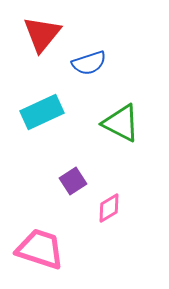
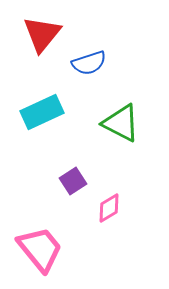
pink trapezoid: rotated 33 degrees clockwise
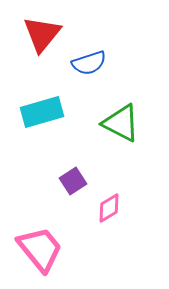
cyan rectangle: rotated 9 degrees clockwise
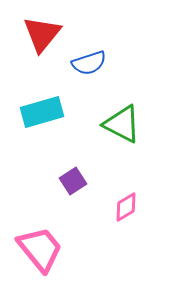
green triangle: moved 1 px right, 1 px down
pink diamond: moved 17 px right, 1 px up
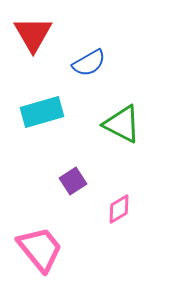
red triangle: moved 9 px left; rotated 9 degrees counterclockwise
blue semicircle: rotated 12 degrees counterclockwise
pink diamond: moved 7 px left, 2 px down
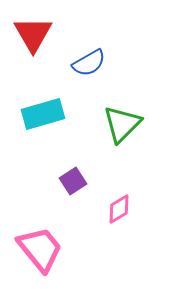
cyan rectangle: moved 1 px right, 2 px down
green triangle: rotated 48 degrees clockwise
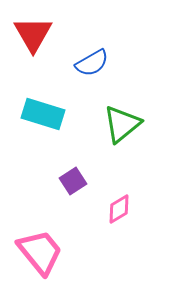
blue semicircle: moved 3 px right
cyan rectangle: rotated 33 degrees clockwise
green triangle: rotated 6 degrees clockwise
pink trapezoid: moved 3 px down
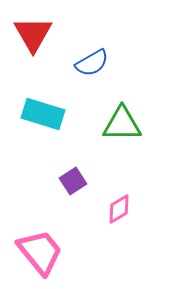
green triangle: rotated 39 degrees clockwise
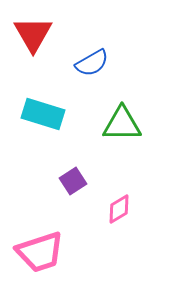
pink trapezoid: rotated 111 degrees clockwise
